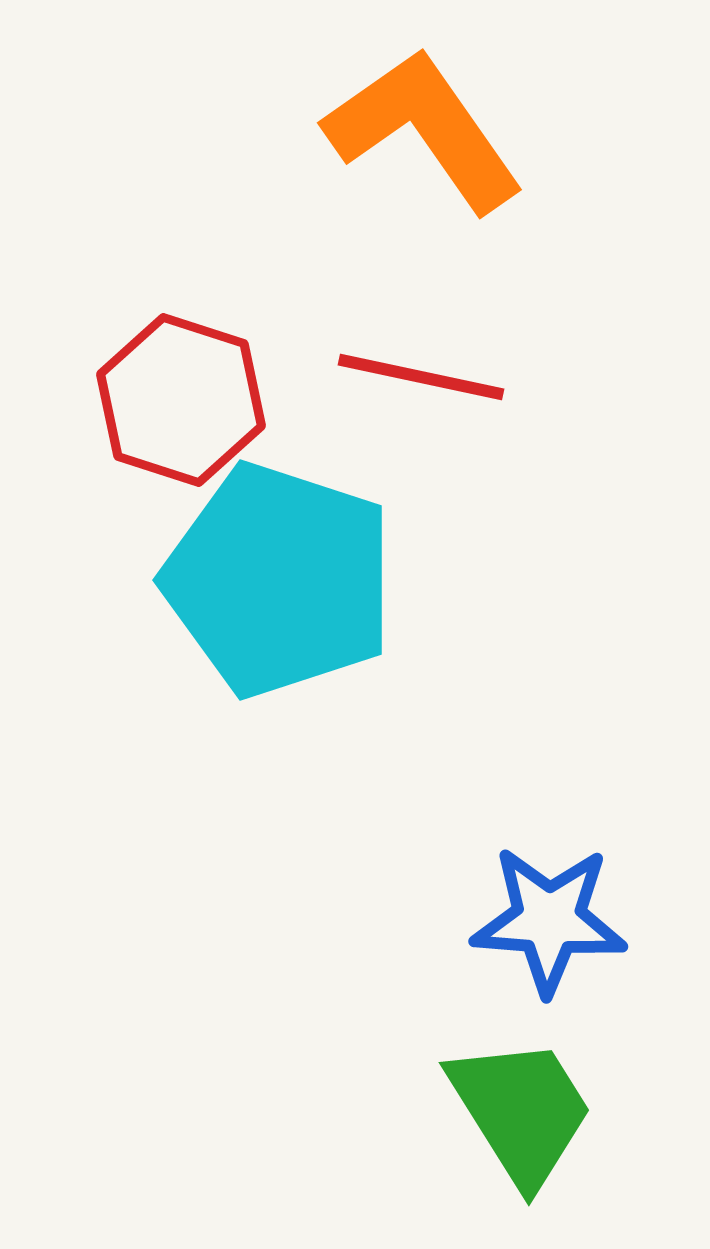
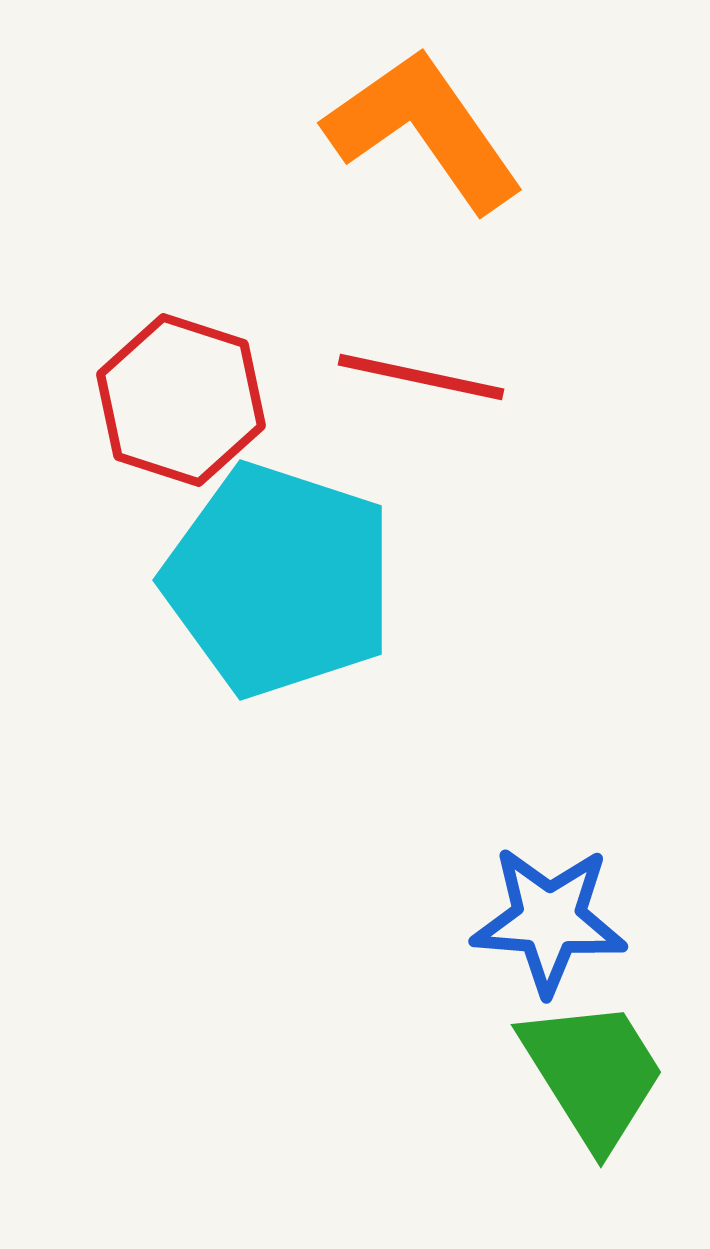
green trapezoid: moved 72 px right, 38 px up
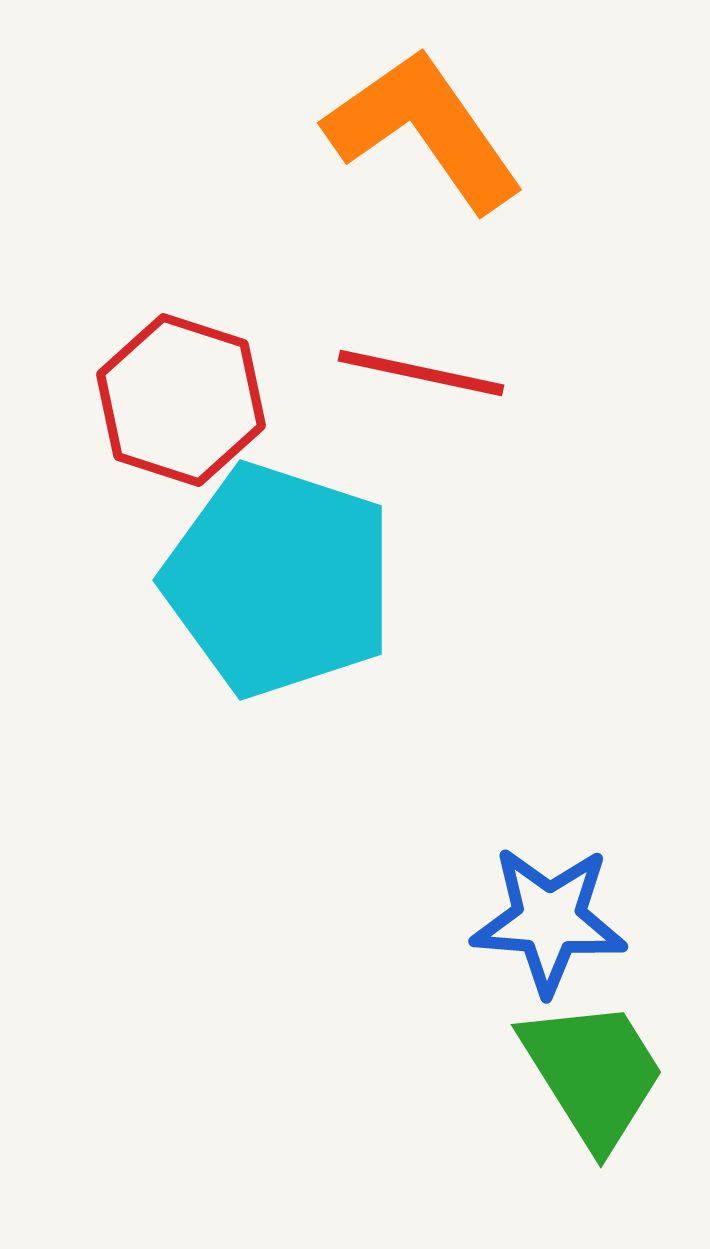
red line: moved 4 px up
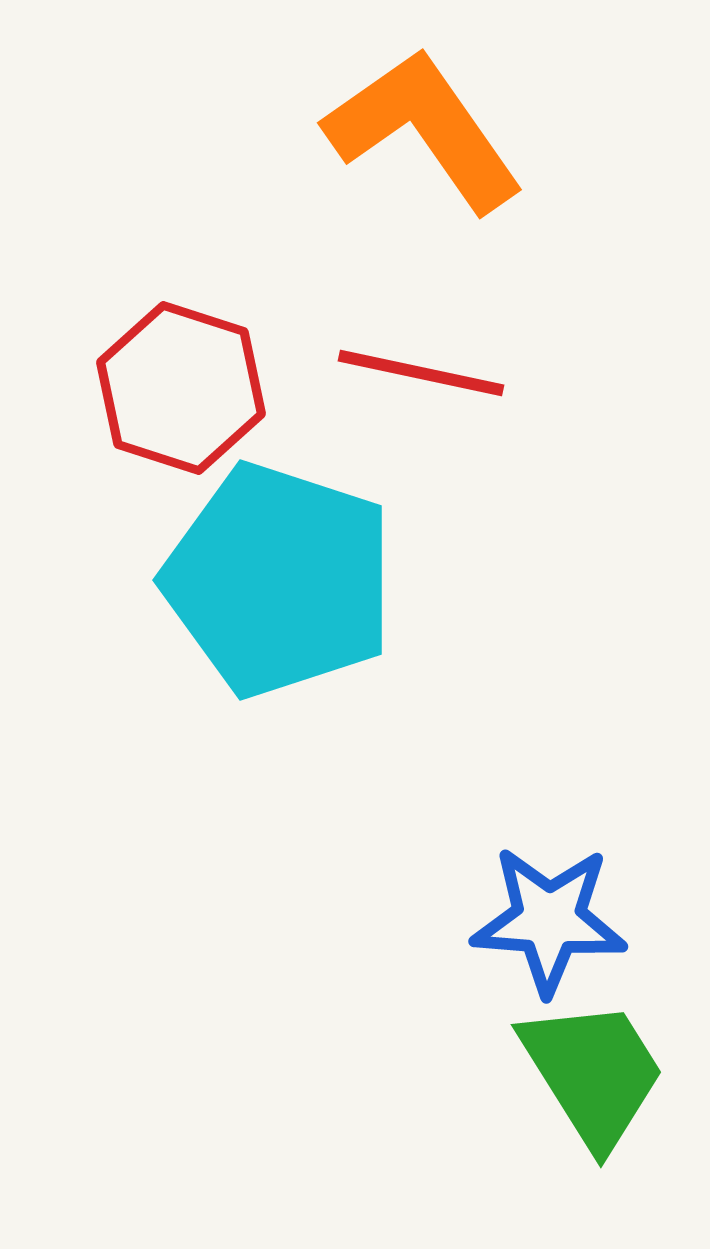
red hexagon: moved 12 px up
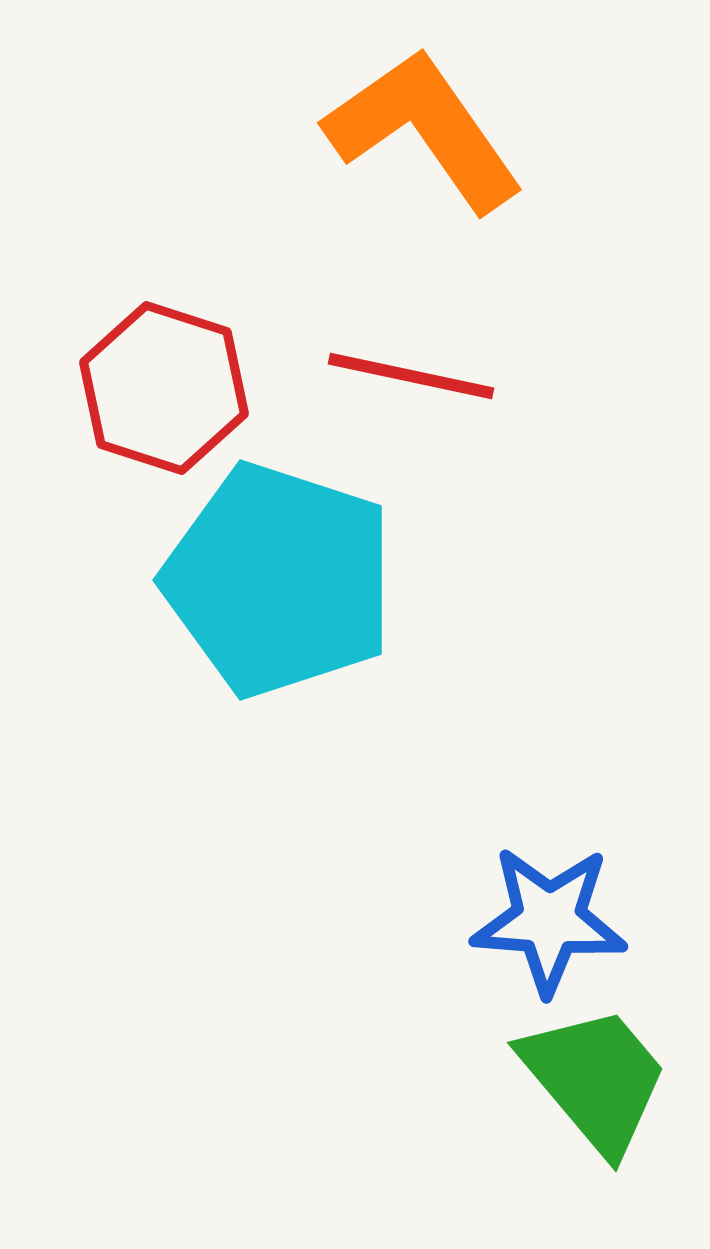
red line: moved 10 px left, 3 px down
red hexagon: moved 17 px left
green trapezoid: moved 2 px right, 6 px down; rotated 8 degrees counterclockwise
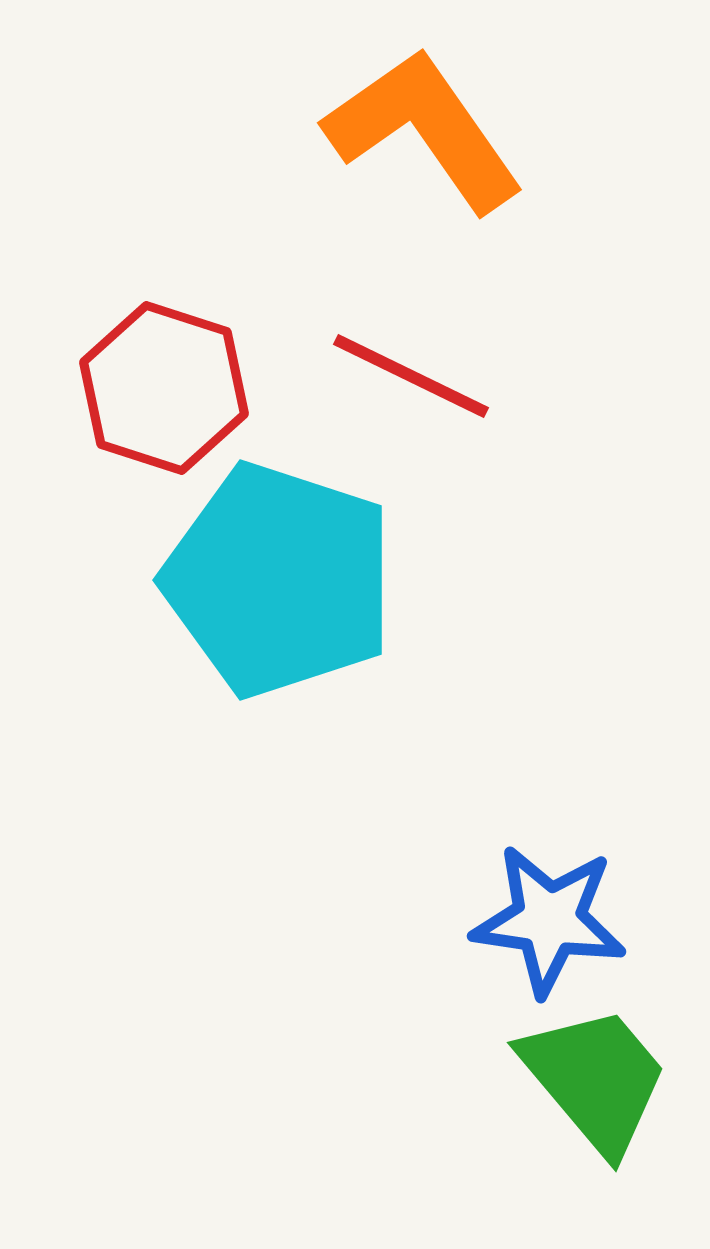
red line: rotated 14 degrees clockwise
blue star: rotated 4 degrees clockwise
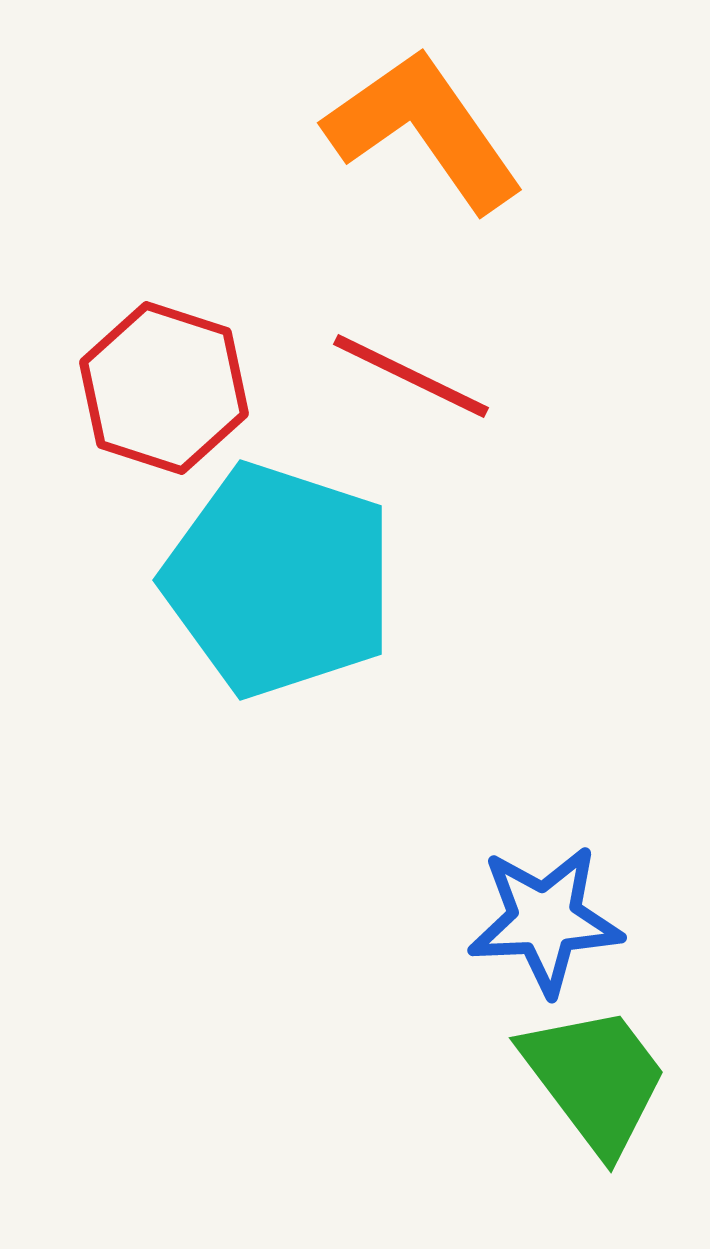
blue star: moved 4 px left; rotated 11 degrees counterclockwise
green trapezoid: rotated 3 degrees clockwise
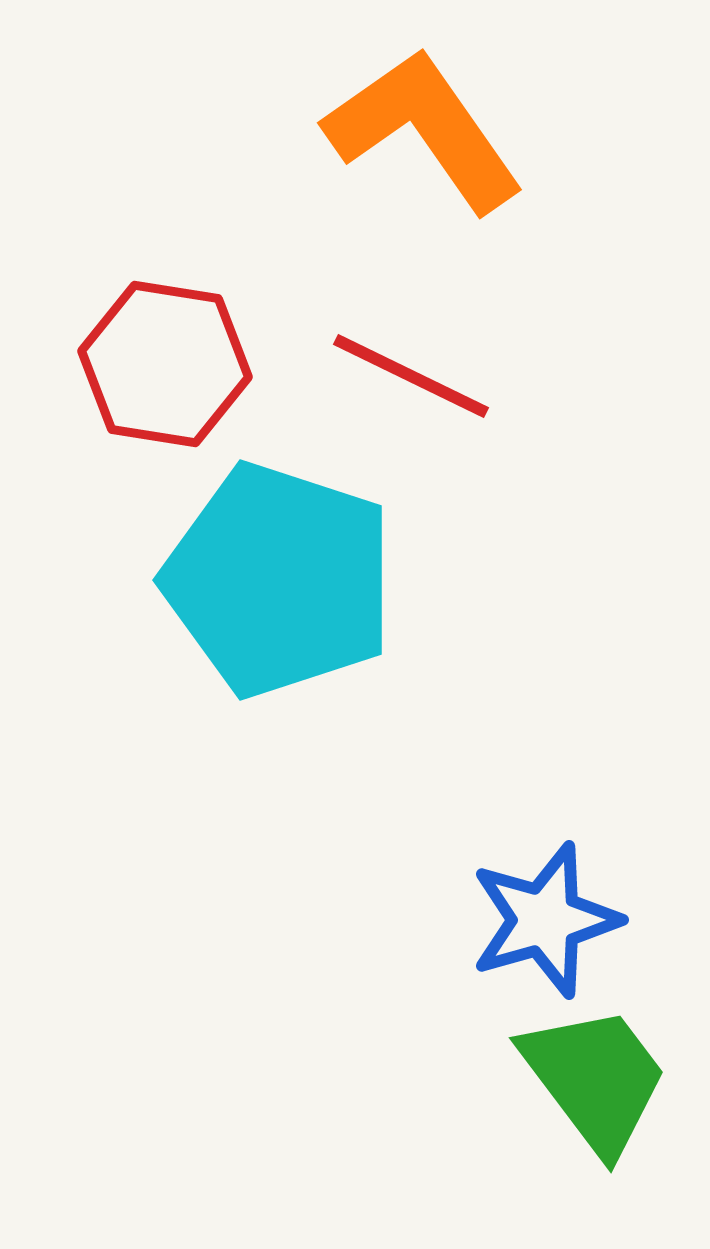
red hexagon: moved 1 px right, 24 px up; rotated 9 degrees counterclockwise
blue star: rotated 13 degrees counterclockwise
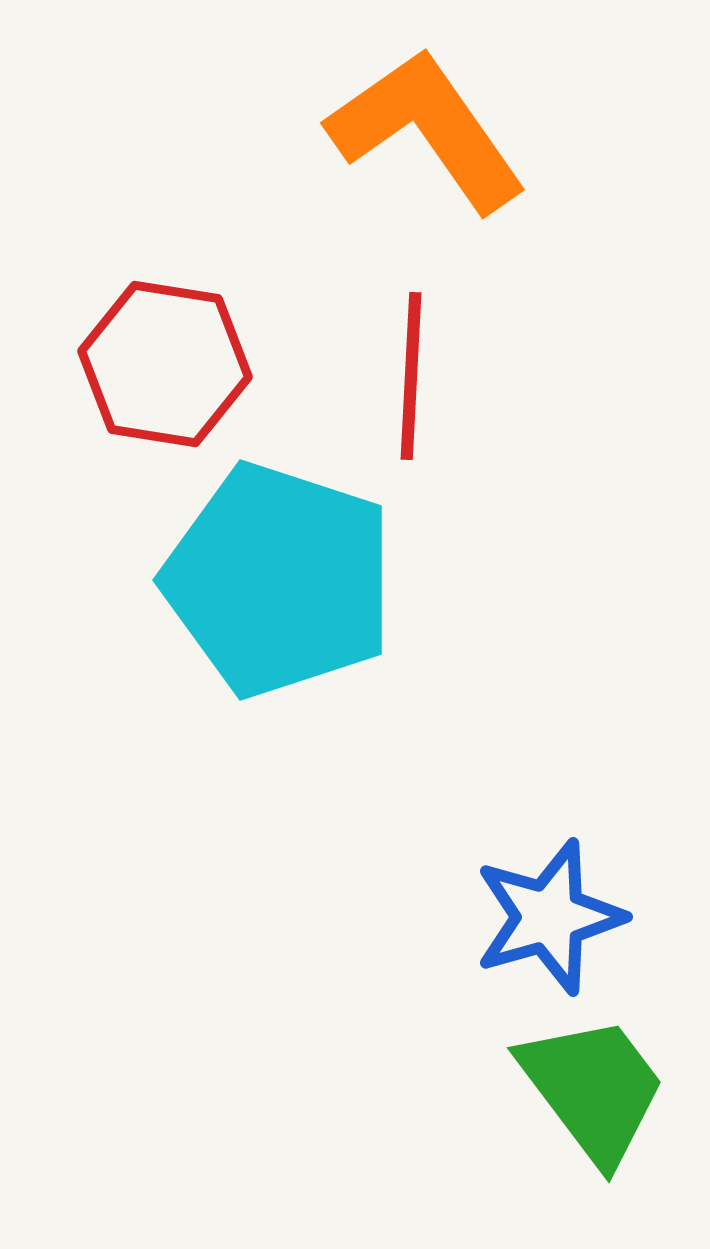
orange L-shape: moved 3 px right
red line: rotated 67 degrees clockwise
blue star: moved 4 px right, 3 px up
green trapezoid: moved 2 px left, 10 px down
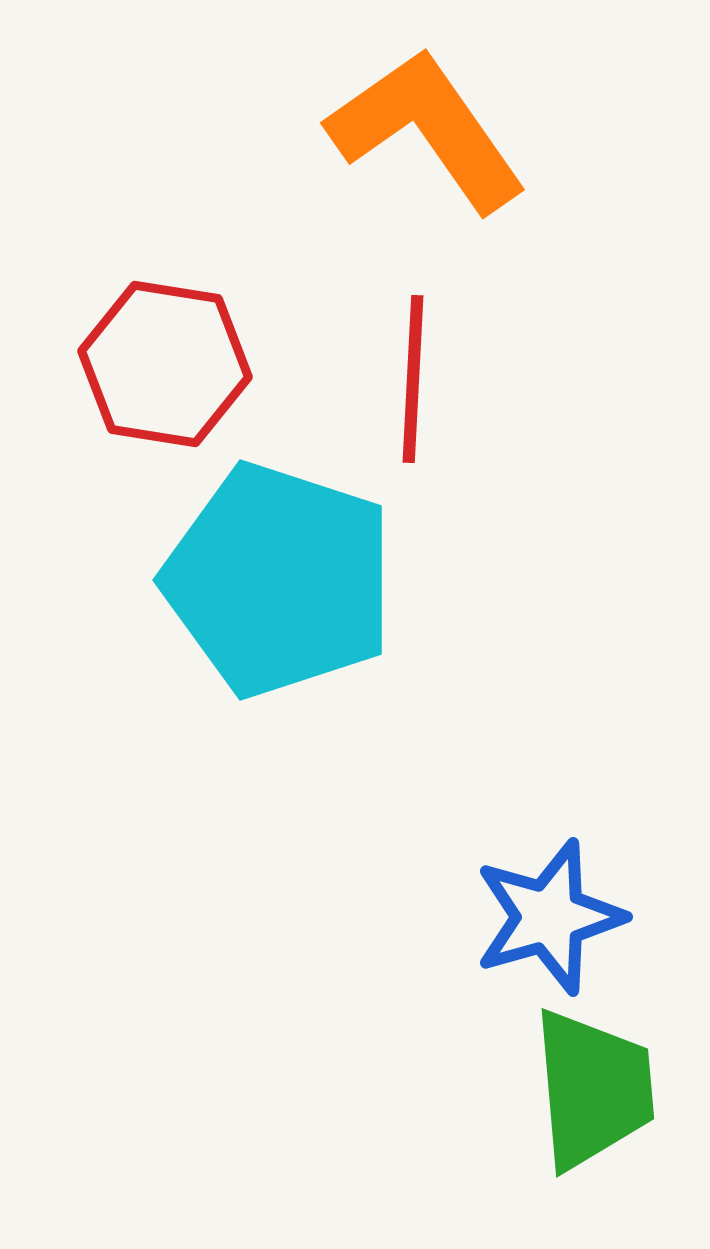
red line: moved 2 px right, 3 px down
green trapezoid: rotated 32 degrees clockwise
